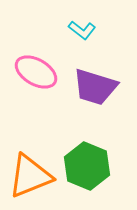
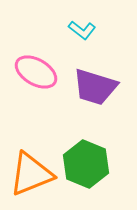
green hexagon: moved 1 px left, 2 px up
orange triangle: moved 1 px right, 2 px up
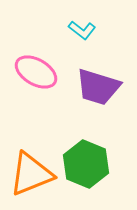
purple trapezoid: moved 3 px right
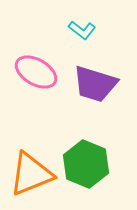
purple trapezoid: moved 3 px left, 3 px up
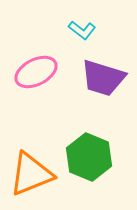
pink ellipse: rotated 57 degrees counterclockwise
purple trapezoid: moved 8 px right, 6 px up
green hexagon: moved 3 px right, 7 px up
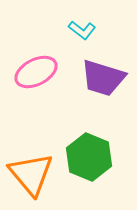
orange triangle: rotated 48 degrees counterclockwise
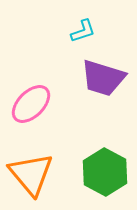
cyan L-shape: moved 1 px right, 1 px down; rotated 56 degrees counterclockwise
pink ellipse: moved 5 px left, 32 px down; rotated 18 degrees counterclockwise
green hexagon: moved 16 px right, 15 px down; rotated 6 degrees clockwise
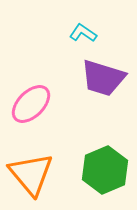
cyan L-shape: moved 2 px down; rotated 128 degrees counterclockwise
green hexagon: moved 2 px up; rotated 9 degrees clockwise
